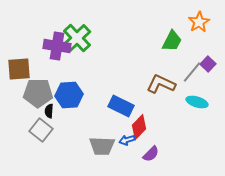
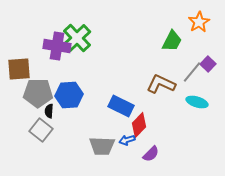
red diamond: moved 2 px up
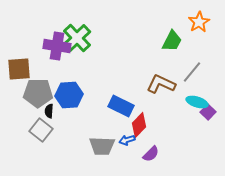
purple square: moved 48 px down
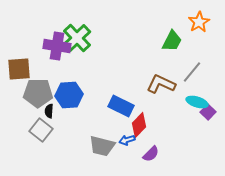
gray trapezoid: rotated 12 degrees clockwise
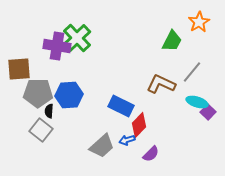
gray trapezoid: rotated 56 degrees counterclockwise
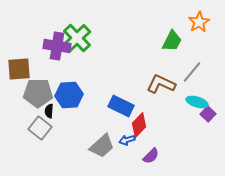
purple square: moved 2 px down
gray square: moved 1 px left, 2 px up
purple semicircle: moved 2 px down
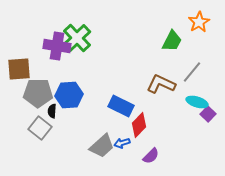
black semicircle: moved 3 px right
blue arrow: moved 5 px left, 3 px down
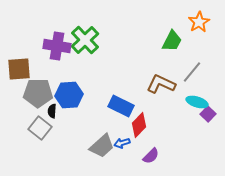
green cross: moved 8 px right, 2 px down
